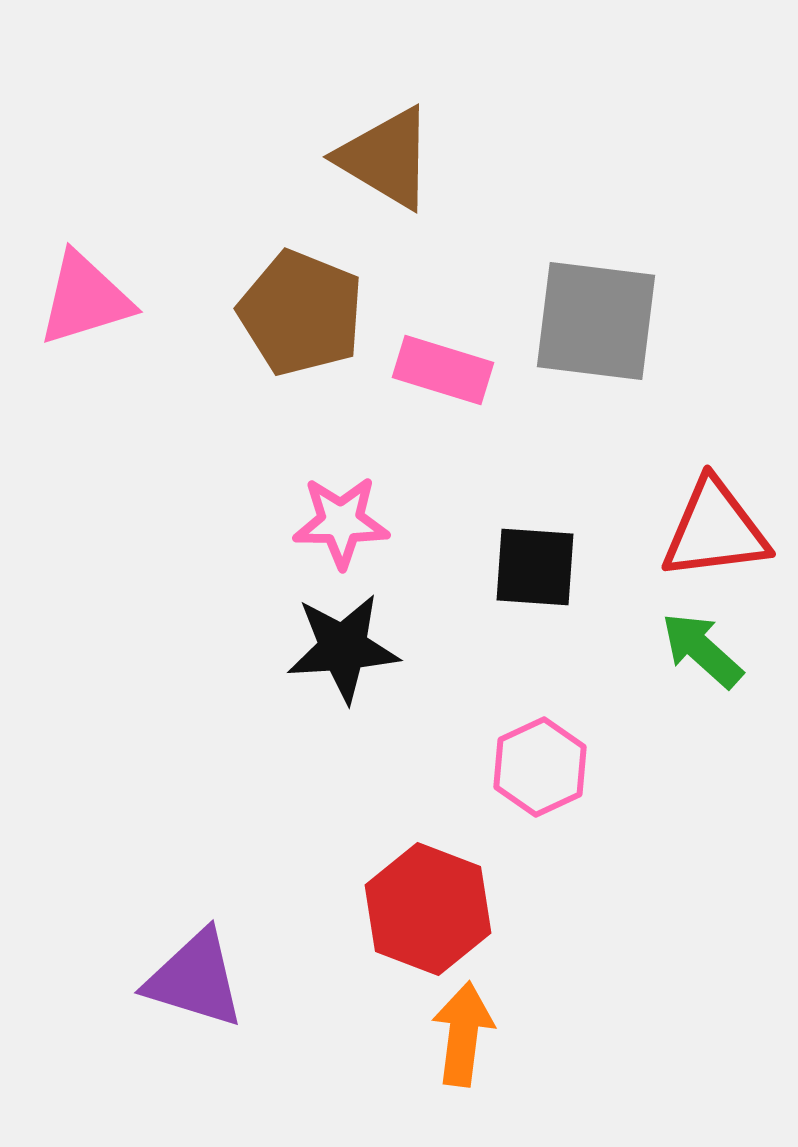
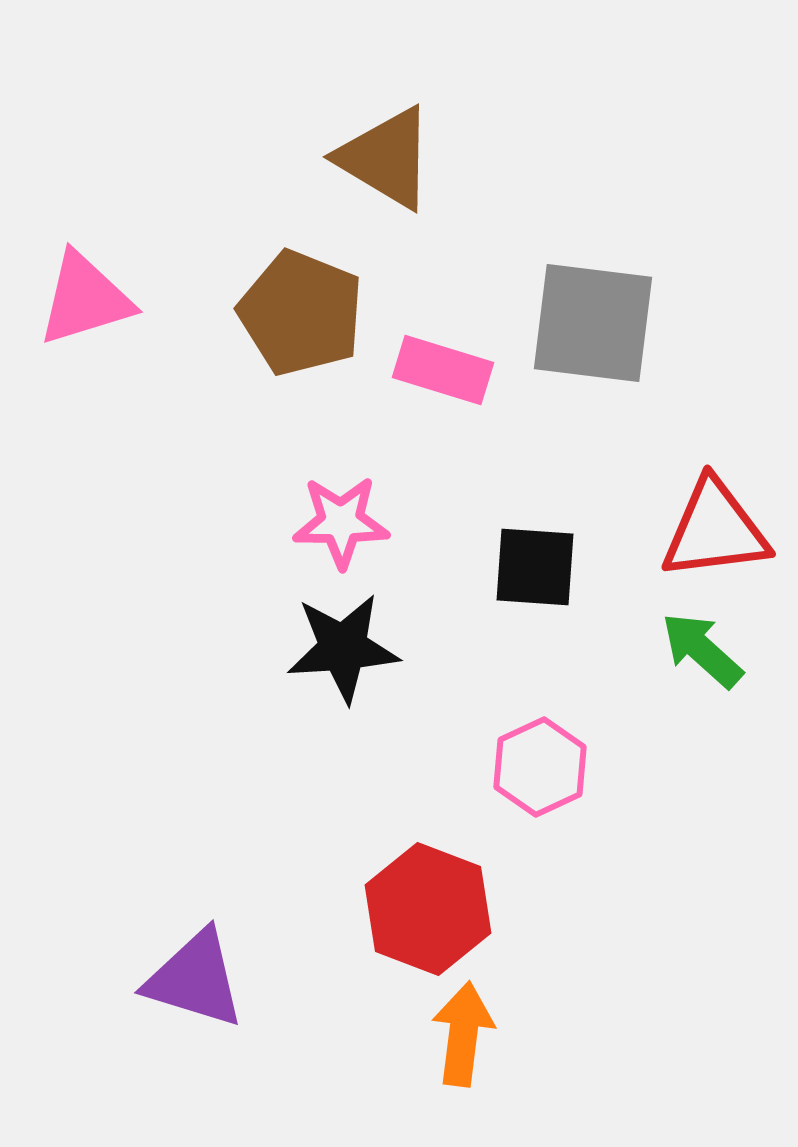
gray square: moved 3 px left, 2 px down
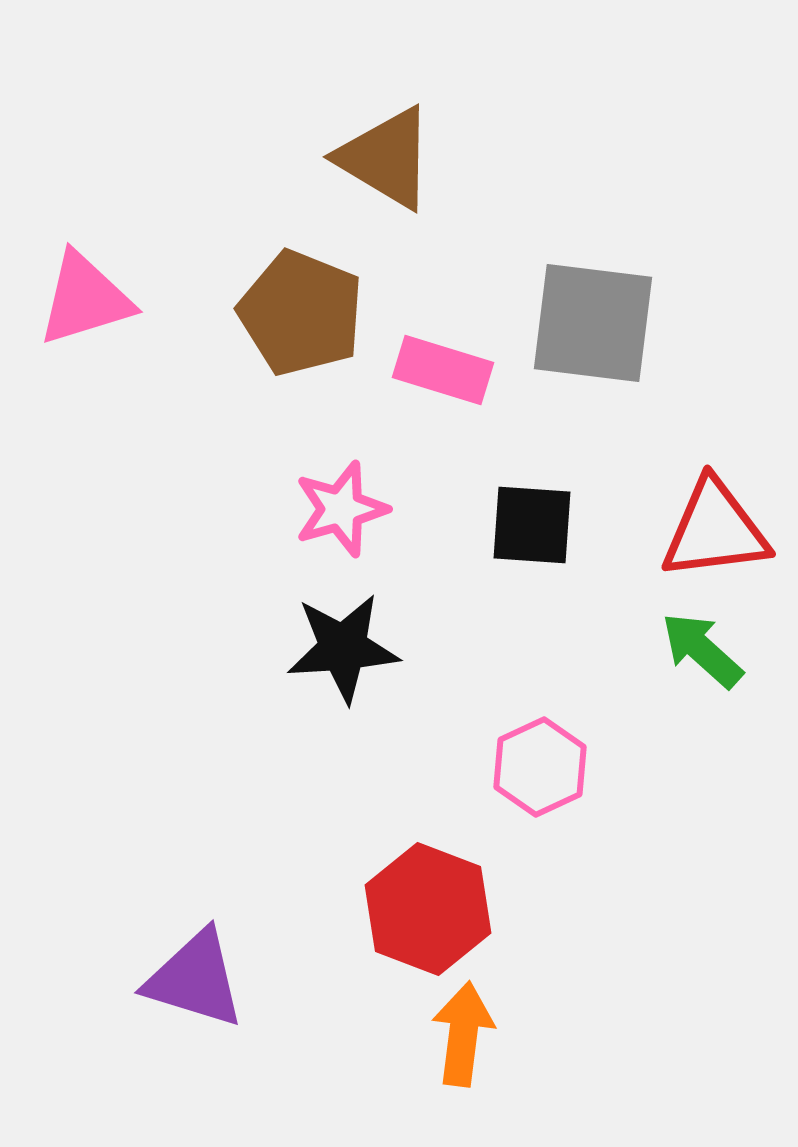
pink star: moved 13 px up; rotated 16 degrees counterclockwise
black square: moved 3 px left, 42 px up
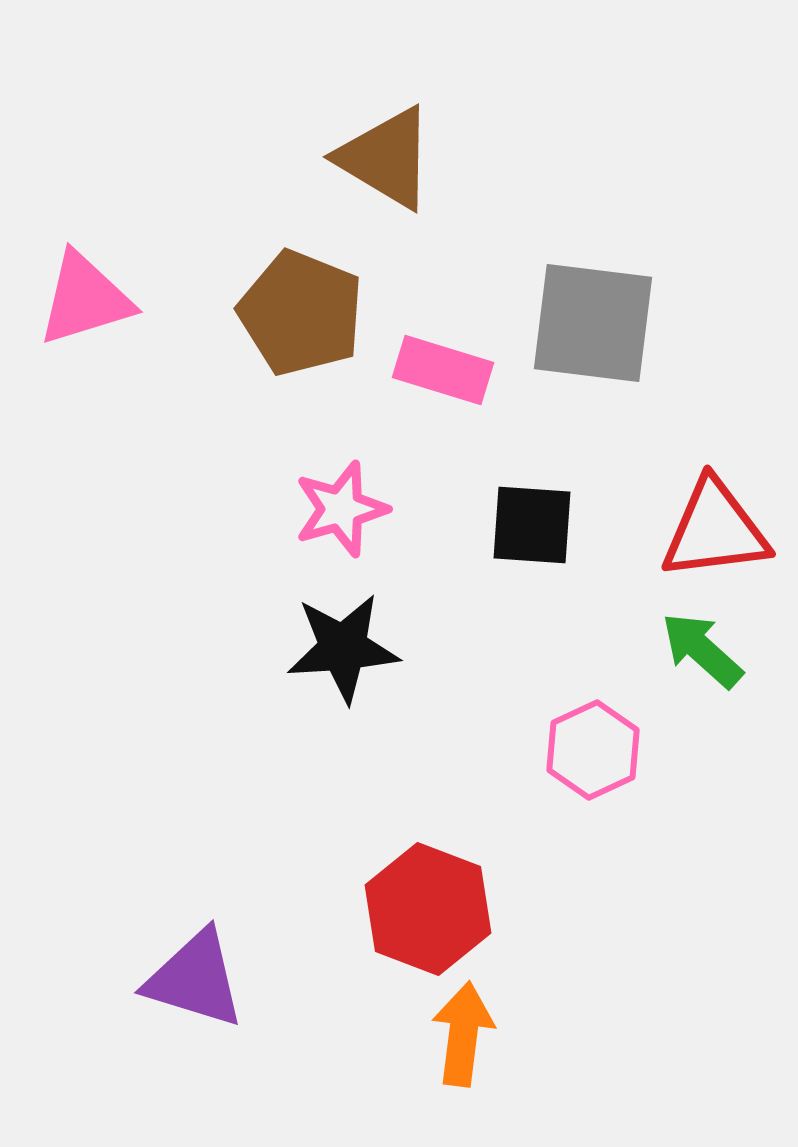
pink hexagon: moved 53 px right, 17 px up
